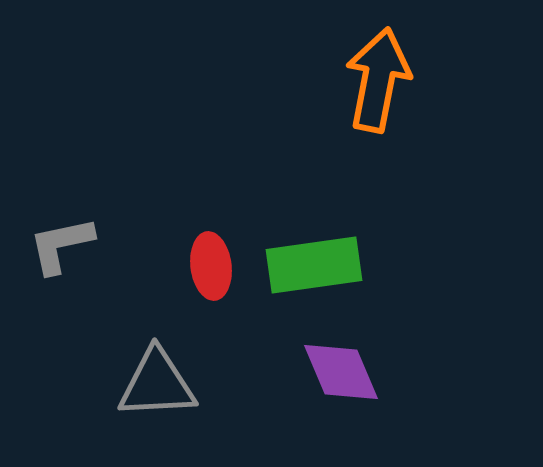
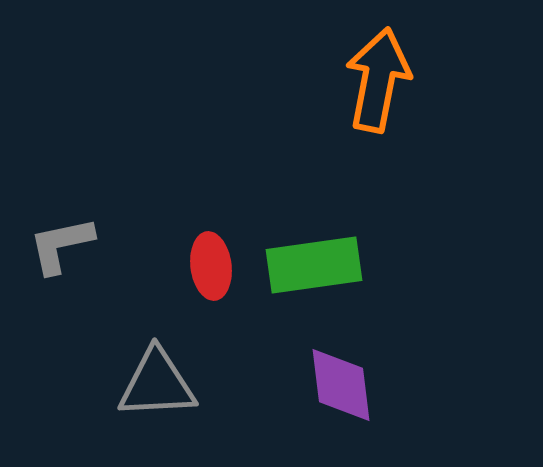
purple diamond: moved 13 px down; rotated 16 degrees clockwise
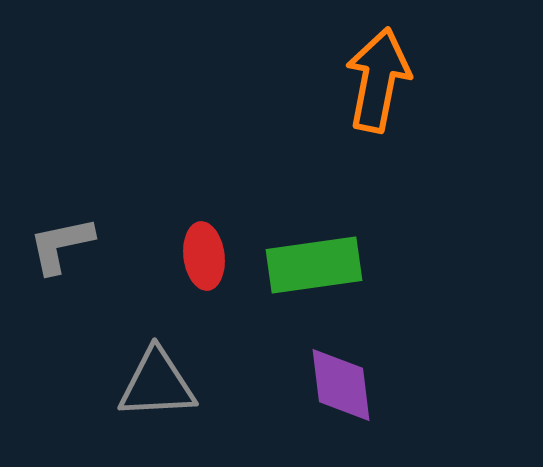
red ellipse: moved 7 px left, 10 px up
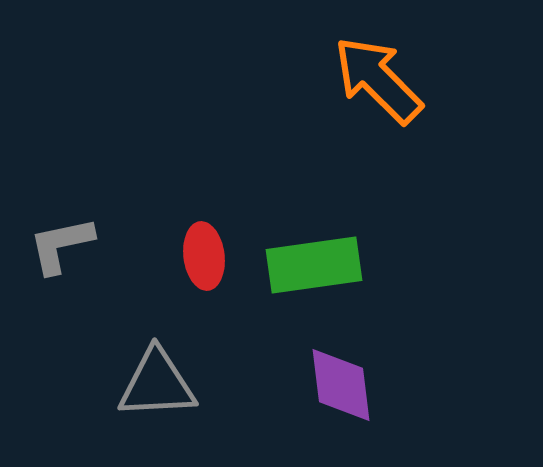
orange arrow: rotated 56 degrees counterclockwise
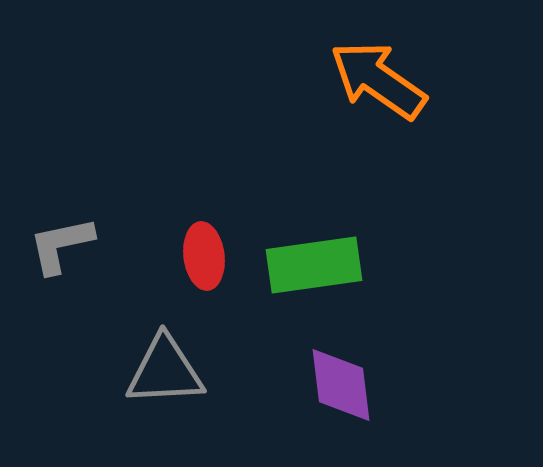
orange arrow: rotated 10 degrees counterclockwise
gray triangle: moved 8 px right, 13 px up
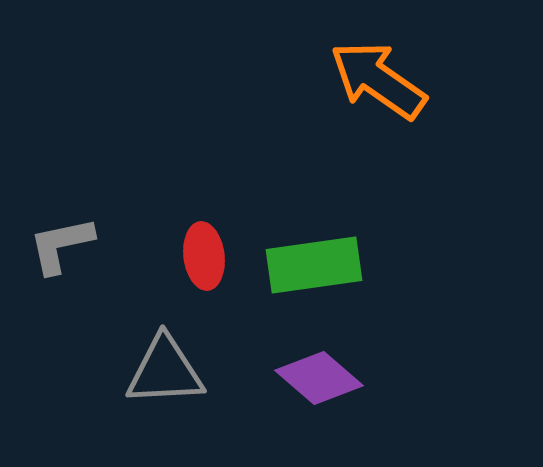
purple diamond: moved 22 px left, 7 px up; rotated 42 degrees counterclockwise
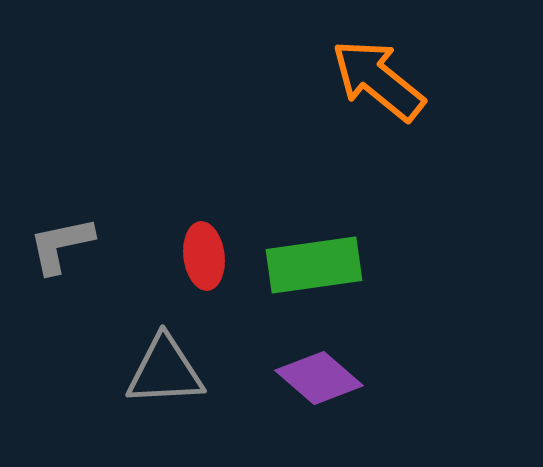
orange arrow: rotated 4 degrees clockwise
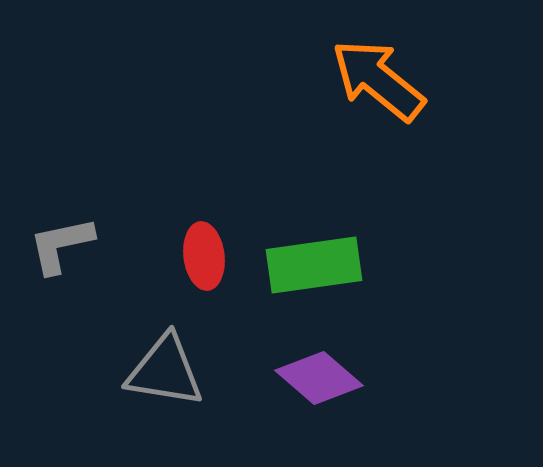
gray triangle: rotated 12 degrees clockwise
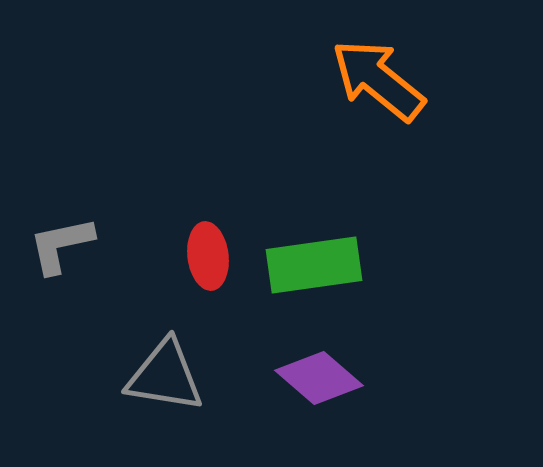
red ellipse: moved 4 px right
gray triangle: moved 5 px down
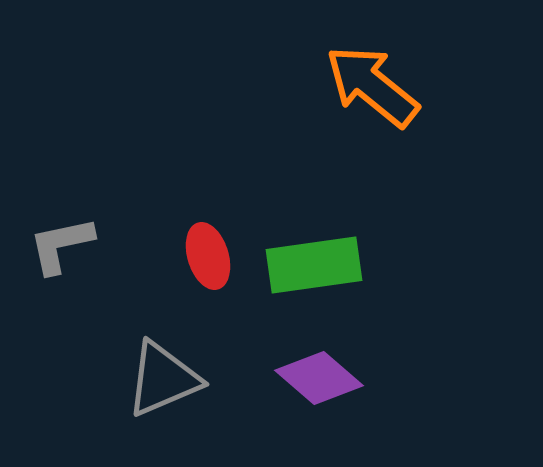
orange arrow: moved 6 px left, 6 px down
red ellipse: rotated 10 degrees counterclockwise
gray triangle: moved 2 px left, 3 px down; rotated 32 degrees counterclockwise
